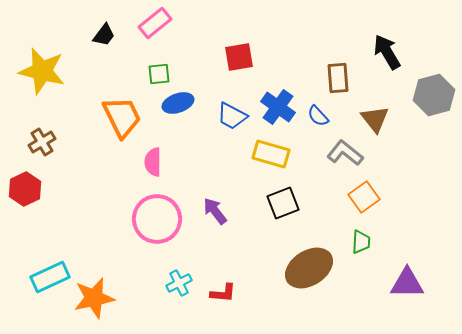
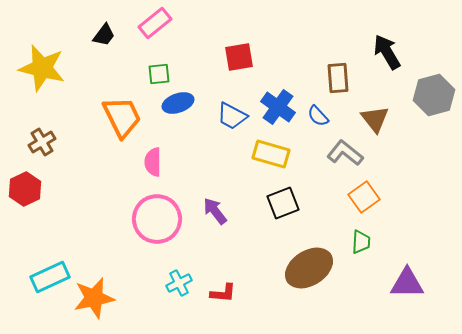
yellow star: moved 3 px up
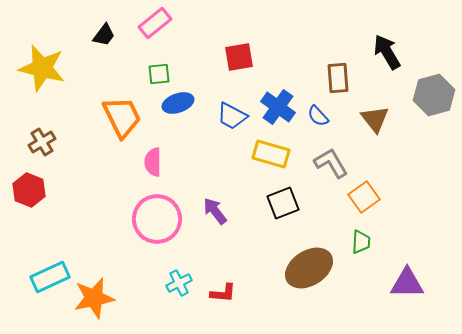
gray L-shape: moved 14 px left, 10 px down; rotated 21 degrees clockwise
red hexagon: moved 4 px right, 1 px down; rotated 12 degrees counterclockwise
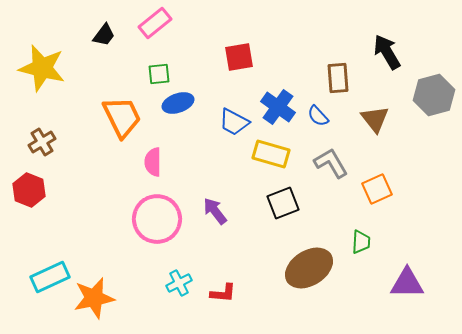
blue trapezoid: moved 2 px right, 6 px down
orange square: moved 13 px right, 8 px up; rotated 12 degrees clockwise
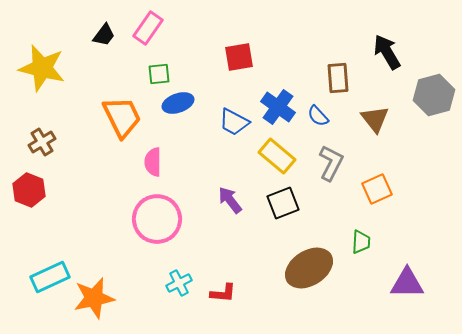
pink rectangle: moved 7 px left, 5 px down; rotated 16 degrees counterclockwise
yellow rectangle: moved 6 px right, 2 px down; rotated 24 degrees clockwise
gray L-shape: rotated 57 degrees clockwise
purple arrow: moved 15 px right, 11 px up
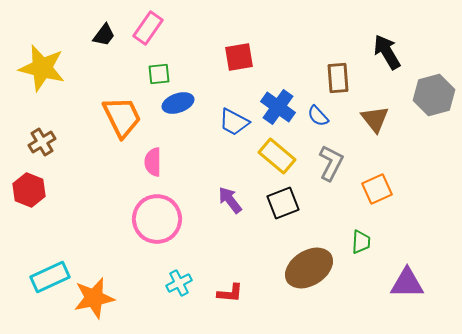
red L-shape: moved 7 px right
